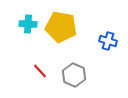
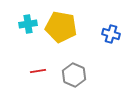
cyan cross: rotated 12 degrees counterclockwise
blue cross: moved 3 px right, 7 px up
red line: moved 2 px left; rotated 56 degrees counterclockwise
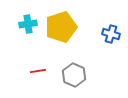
yellow pentagon: rotated 28 degrees counterclockwise
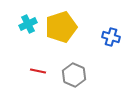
cyan cross: rotated 18 degrees counterclockwise
blue cross: moved 3 px down
red line: rotated 21 degrees clockwise
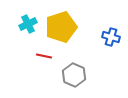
red line: moved 6 px right, 15 px up
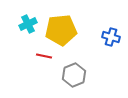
yellow pentagon: moved 3 px down; rotated 12 degrees clockwise
gray hexagon: rotated 15 degrees clockwise
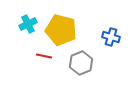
yellow pentagon: rotated 20 degrees clockwise
gray hexagon: moved 7 px right, 12 px up
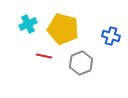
yellow pentagon: moved 2 px right, 1 px up
blue cross: moved 1 px up
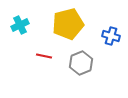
cyan cross: moved 8 px left, 1 px down
yellow pentagon: moved 5 px right, 5 px up; rotated 28 degrees counterclockwise
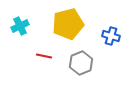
cyan cross: moved 1 px down
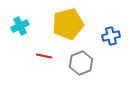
blue cross: rotated 30 degrees counterclockwise
